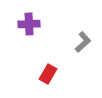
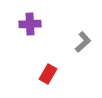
purple cross: moved 1 px right
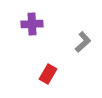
purple cross: moved 2 px right
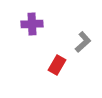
red rectangle: moved 9 px right, 9 px up
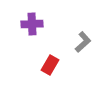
red rectangle: moved 7 px left
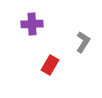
gray L-shape: rotated 15 degrees counterclockwise
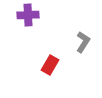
purple cross: moved 4 px left, 9 px up
